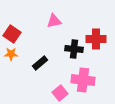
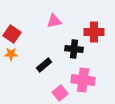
red cross: moved 2 px left, 7 px up
black rectangle: moved 4 px right, 2 px down
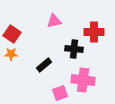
pink square: rotated 21 degrees clockwise
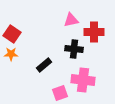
pink triangle: moved 17 px right, 1 px up
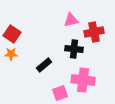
red cross: rotated 12 degrees counterclockwise
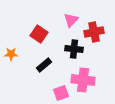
pink triangle: rotated 35 degrees counterclockwise
red square: moved 27 px right
pink square: moved 1 px right
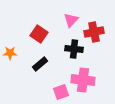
orange star: moved 1 px left, 1 px up
black rectangle: moved 4 px left, 1 px up
pink square: moved 1 px up
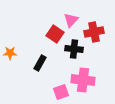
red square: moved 16 px right
black rectangle: moved 1 px up; rotated 21 degrees counterclockwise
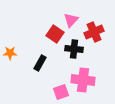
red cross: rotated 12 degrees counterclockwise
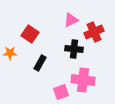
pink triangle: rotated 21 degrees clockwise
red square: moved 25 px left
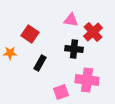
pink triangle: rotated 35 degrees clockwise
red cross: moved 1 px left; rotated 18 degrees counterclockwise
pink cross: moved 4 px right
